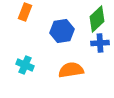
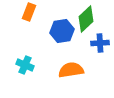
orange rectangle: moved 4 px right
green diamond: moved 11 px left
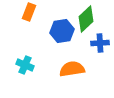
orange semicircle: moved 1 px right, 1 px up
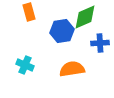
orange rectangle: rotated 36 degrees counterclockwise
green diamond: moved 1 px left, 2 px up; rotated 20 degrees clockwise
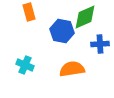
blue hexagon: rotated 20 degrees clockwise
blue cross: moved 1 px down
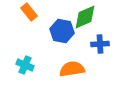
orange rectangle: rotated 24 degrees counterclockwise
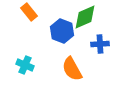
blue hexagon: rotated 10 degrees clockwise
orange semicircle: rotated 110 degrees counterclockwise
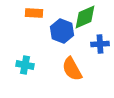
orange rectangle: moved 5 px right, 1 px down; rotated 48 degrees counterclockwise
cyan cross: rotated 12 degrees counterclockwise
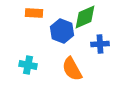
cyan cross: moved 3 px right
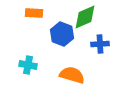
blue hexagon: moved 3 px down
orange semicircle: moved 6 px down; rotated 135 degrees clockwise
